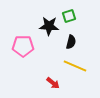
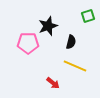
green square: moved 19 px right
black star: moved 1 px left; rotated 24 degrees counterclockwise
pink pentagon: moved 5 px right, 3 px up
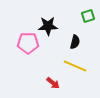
black star: rotated 18 degrees clockwise
black semicircle: moved 4 px right
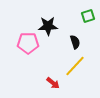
black semicircle: rotated 32 degrees counterclockwise
yellow line: rotated 70 degrees counterclockwise
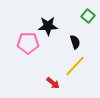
green square: rotated 32 degrees counterclockwise
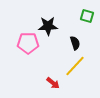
green square: moved 1 px left; rotated 24 degrees counterclockwise
black semicircle: moved 1 px down
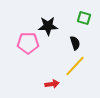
green square: moved 3 px left, 2 px down
red arrow: moved 1 px left, 1 px down; rotated 48 degrees counterclockwise
